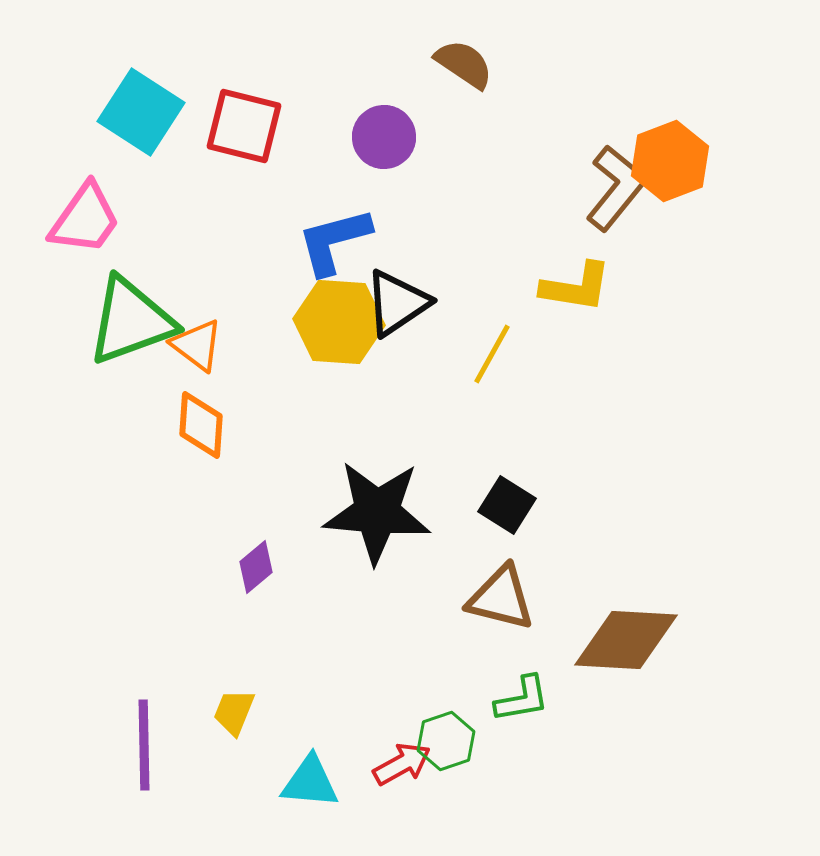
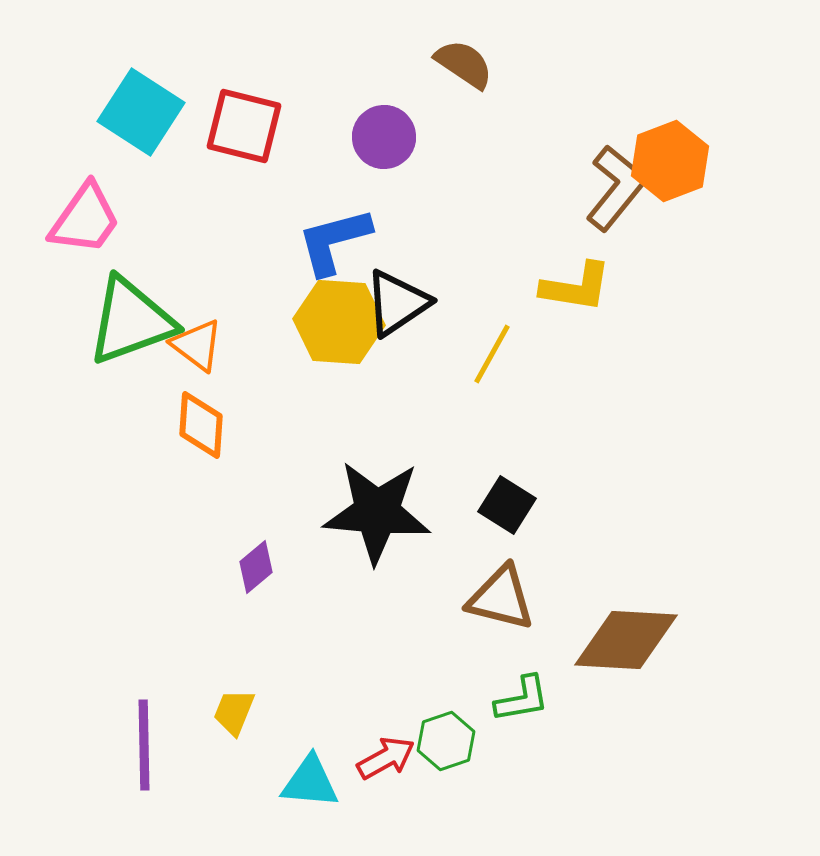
red arrow: moved 16 px left, 6 px up
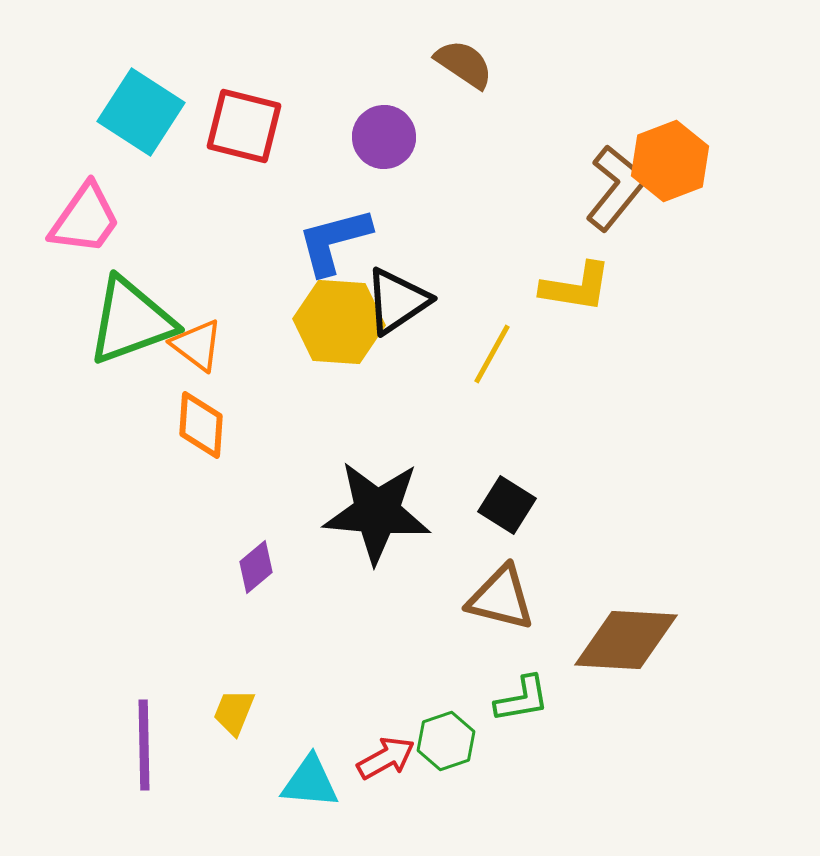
black triangle: moved 2 px up
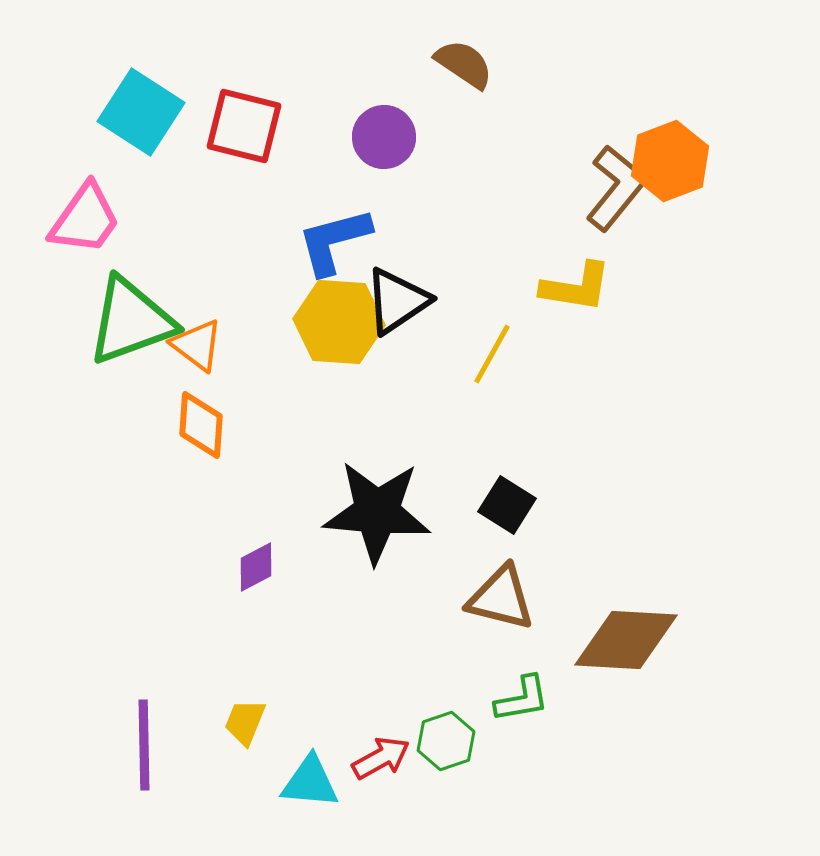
purple diamond: rotated 12 degrees clockwise
yellow trapezoid: moved 11 px right, 10 px down
red arrow: moved 5 px left
